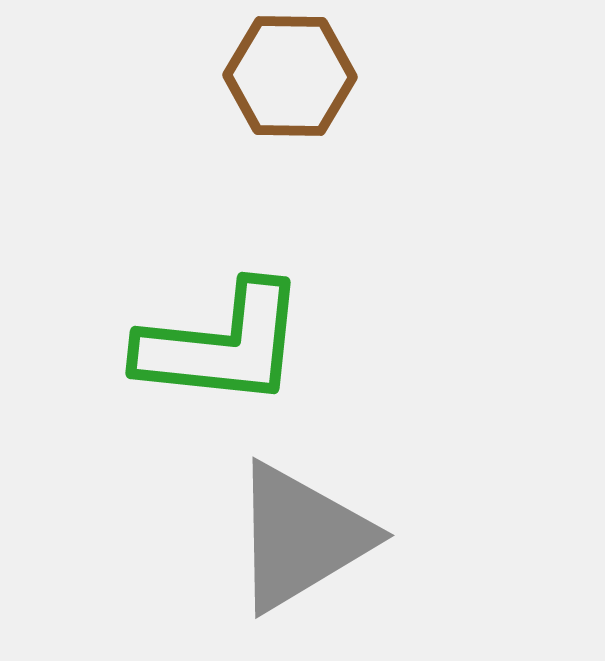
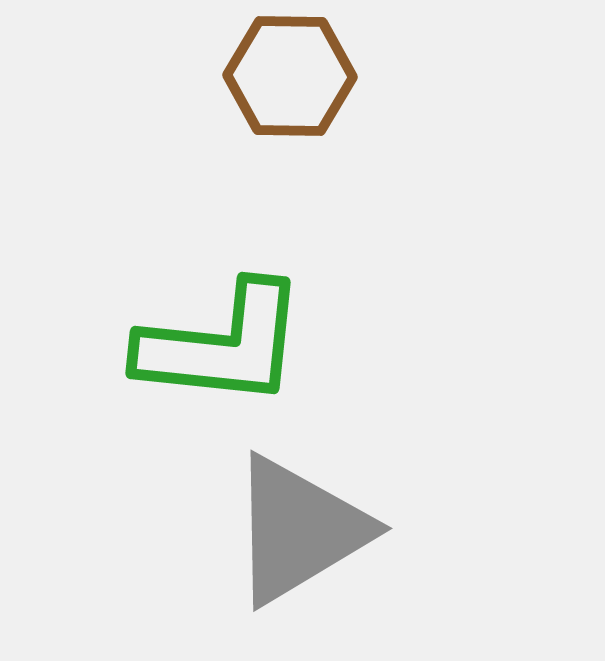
gray triangle: moved 2 px left, 7 px up
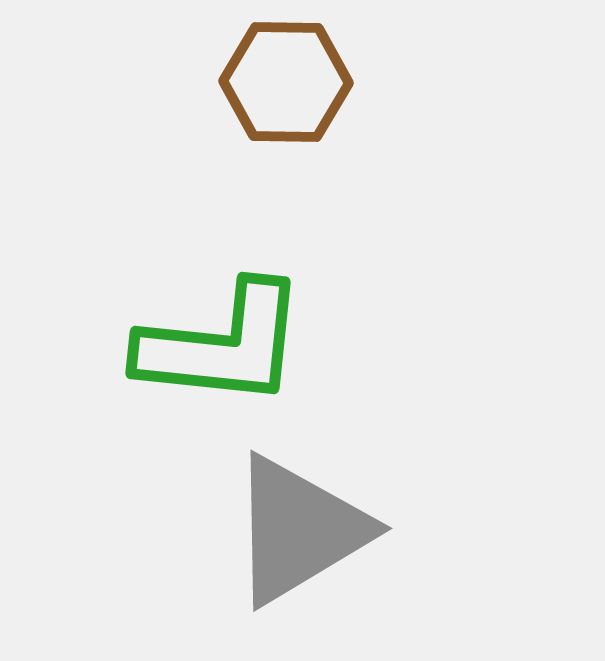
brown hexagon: moved 4 px left, 6 px down
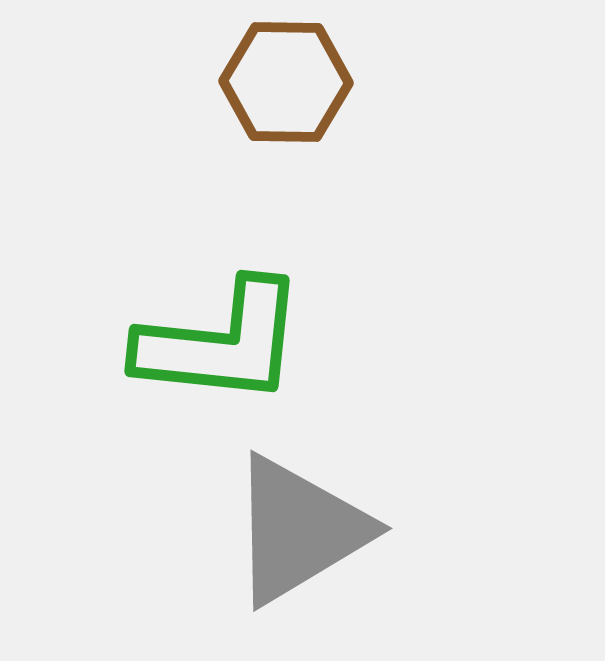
green L-shape: moved 1 px left, 2 px up
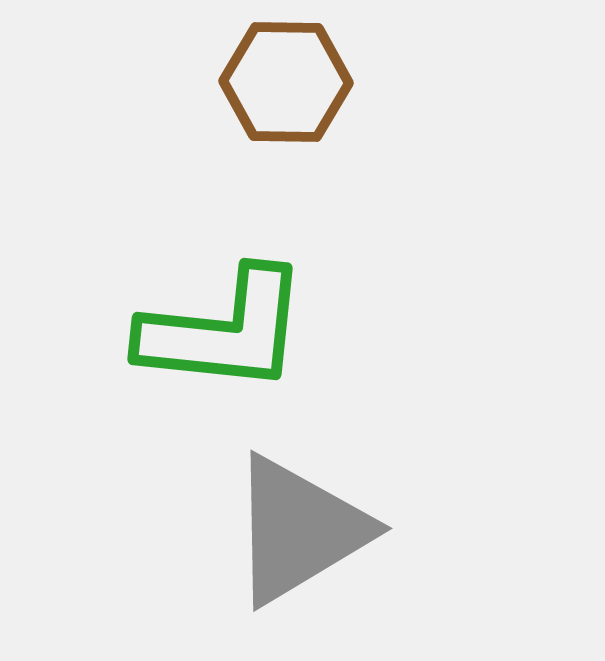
green L-shape: moved 3 px right, 12 px up
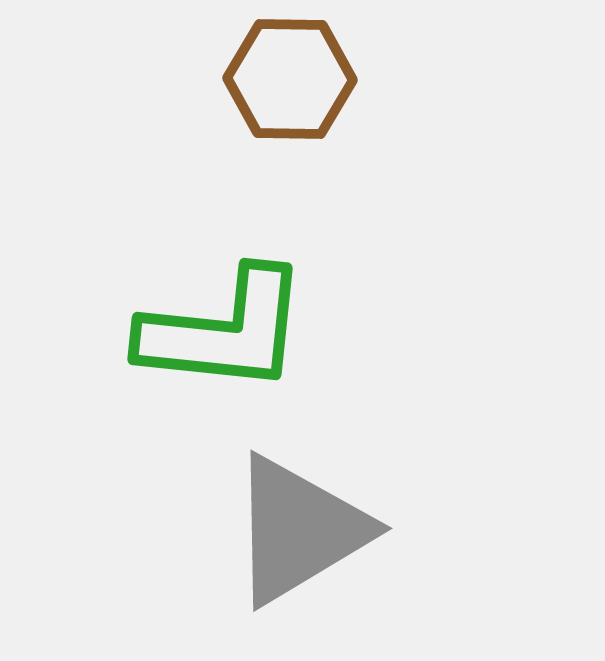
brown hexagon: moved 4 px right, 3 px up
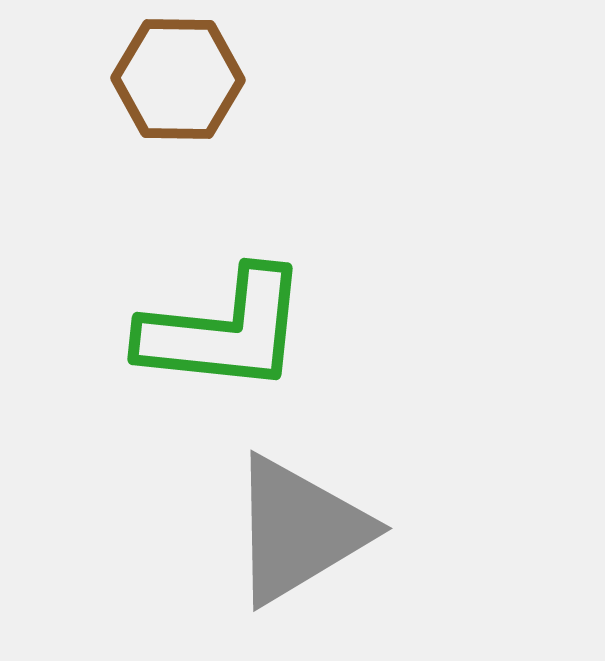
brown hexagon: moved 112 px left
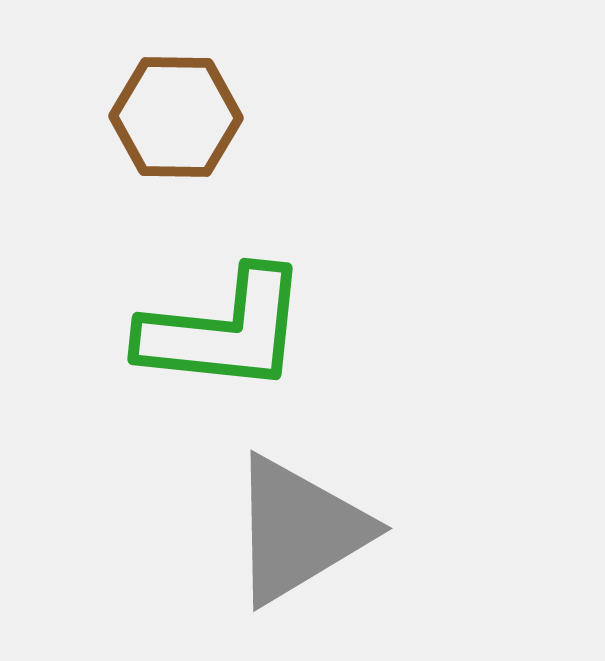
brown hexagon: moved 2 px left, 38 px down
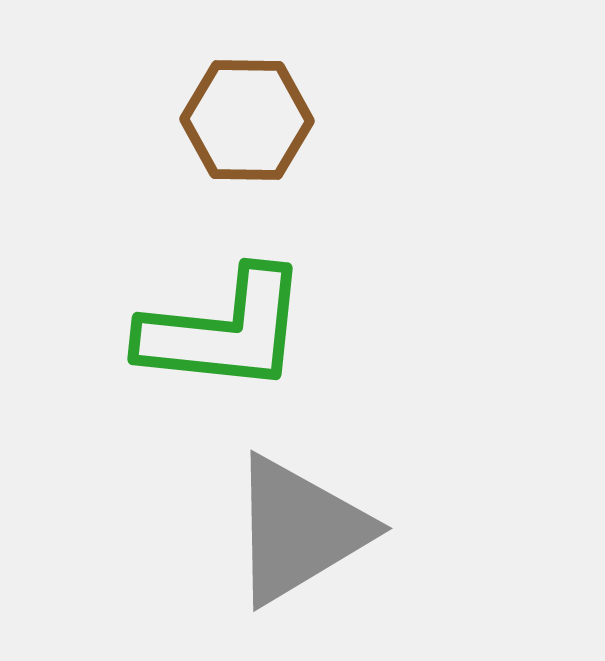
brown hexagon: moved 71 px right, 3 px down
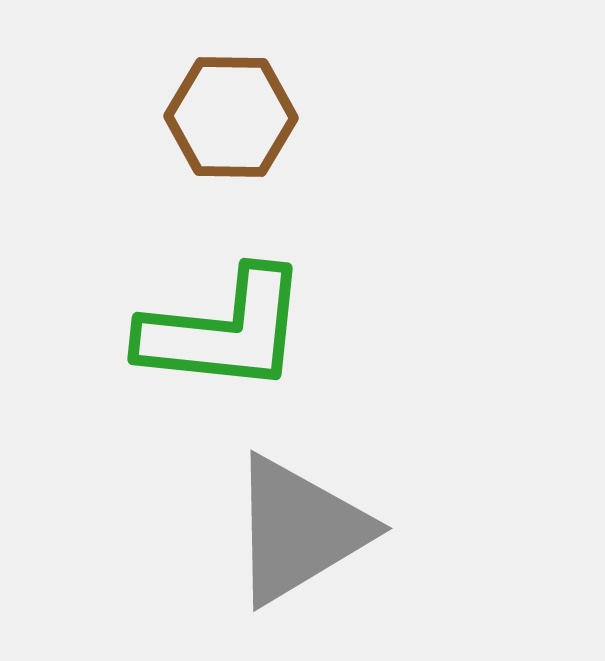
brown hexagon: moved 16 px left, 3 px up
